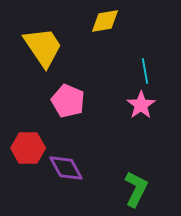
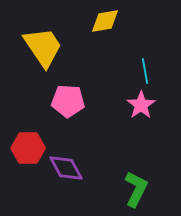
pink pentagon: rotated 20 degrees counterclockwise
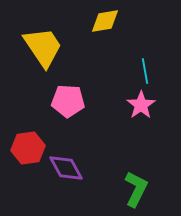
red hexagon: rotated 8 degrees counterclockwise
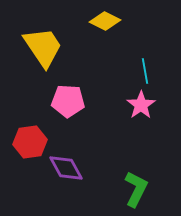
yellow diamond: rotated 36 degrees clockwise
red hexagon: moved 2 px right, 6 px up
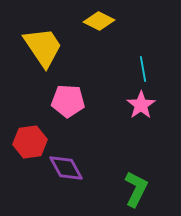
yellow diamond: moved 6 px left
cyan line: moved 2 px left, 2 px up
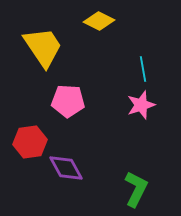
pink star: rotated 16 degrees clockwise
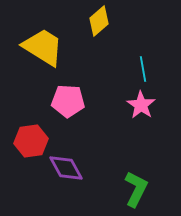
yellow diamond: rotated 68 degrees counterclockwise
yellow trapezoid: rotated 24 degrees counterclockwise
pink star: rotated 20 degrees counterclockwise
red hexagon: moved 1 px right, 1 px up
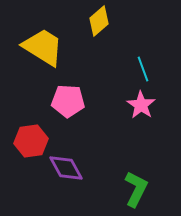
cyan line: rotated 10 degrees counterclockwise
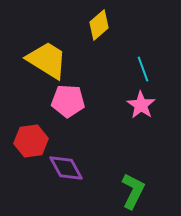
yellow diamond: moved 4 px down
yellow trapezoid: moved 4 px right, 13 px down
green L-shape: moved 3 px left, 2 px down
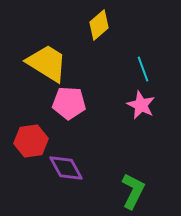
yellow trapezoid: moved 3 px down
pink pentagon: moved 1 px right, 2 px down
pink star: rotated 8 degrees counterclockwise
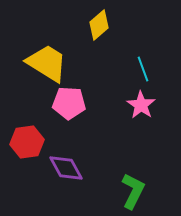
pink star: rotated 8 degrees clockwise
red hexagon: moved 4 px left, 1 px down
